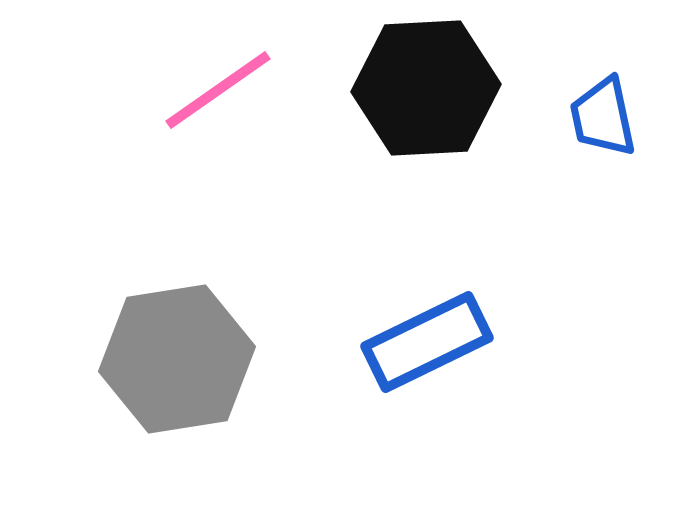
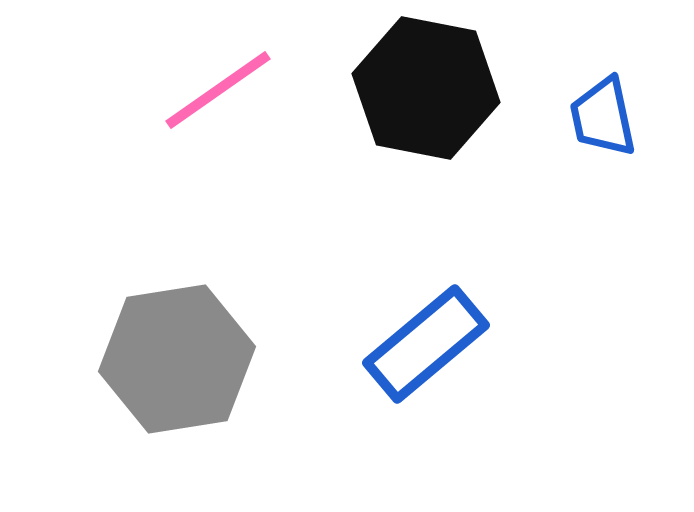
black hexagon: rotated 14 degrees clockwise
blue rectangle: moved 1 px left, 2 px down; rotated 14 degrees counterclockwise
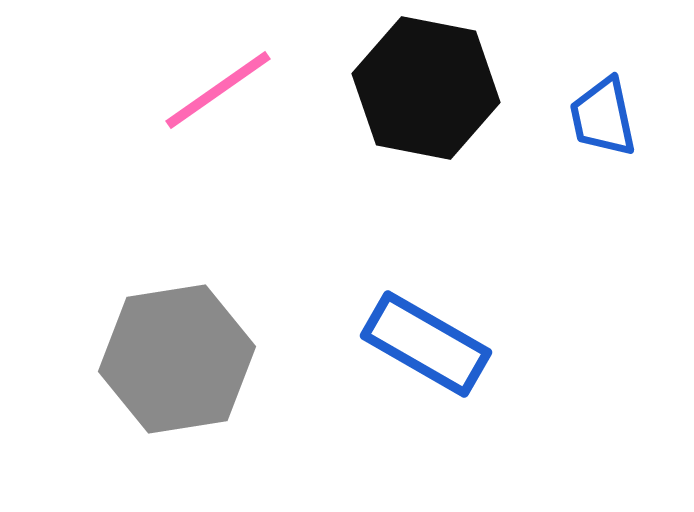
blue rectangle: rotated 70 degrees clockwise
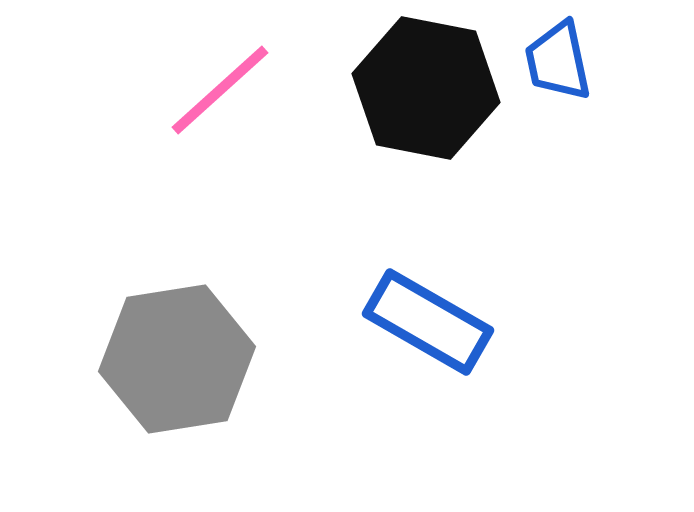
pink line: moved 2 px right; rotated 7 degrees counterclockwise
blue trapezoid: moved 45 px left, 56 px up
blue rectangle: moved 2 px right, 22 px up
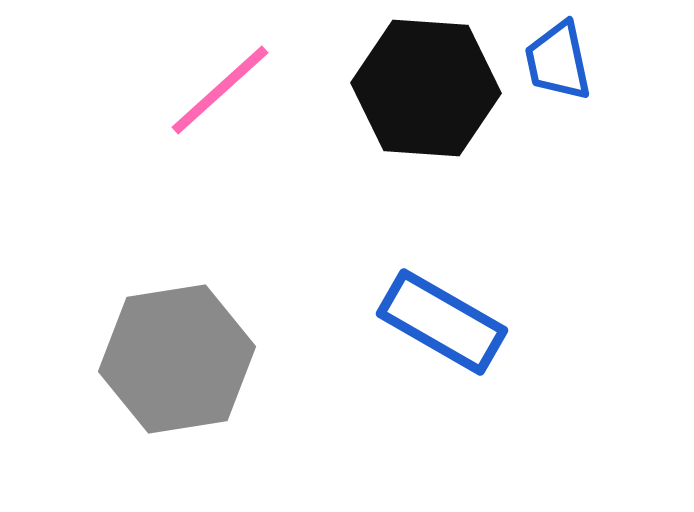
black hexagon: rotated 7 degrees counterclockwise
blue rectangle: moved 14 px right
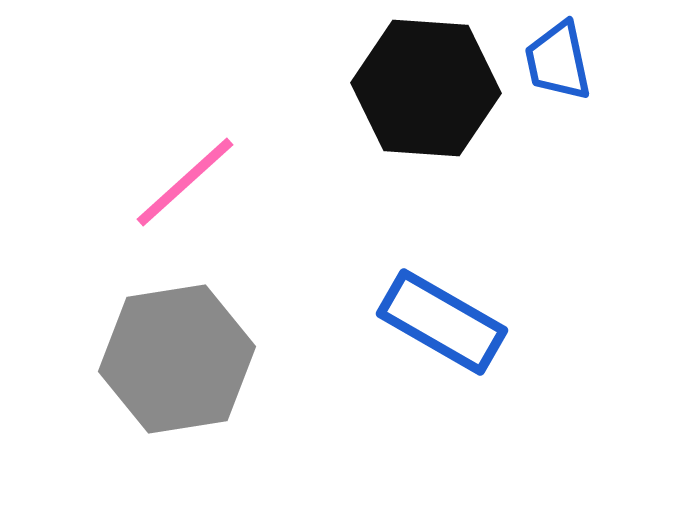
pink line: moved 35 px left, 92 px down
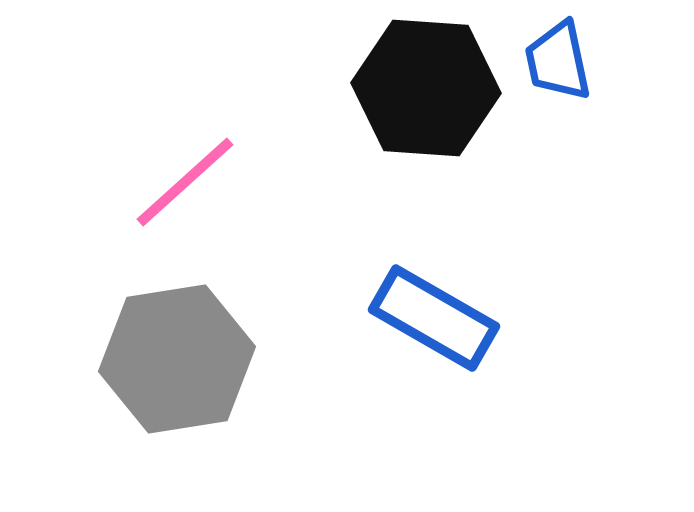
blue rectangle: moved 8 px left, 4 px up
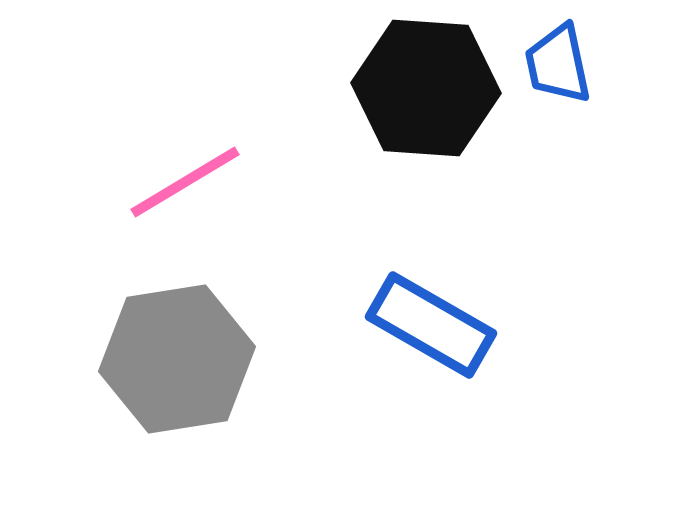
blue trapezoid: moved 3 px down
pink line: rotated 11 degrees clockwise
blue rectangle: moved 3 px left, 7 px down
